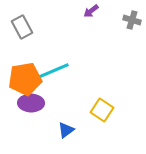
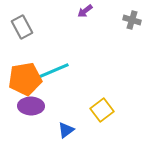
purple arrow: moved 6 px left
purple ellipse: moved 3 px down
yellow square: rotated 20 degrees clockwise
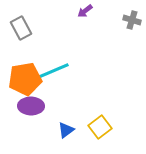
gray rectangle: moved 1 px left, 1 px down
yellow square: moved 2 px left, 17 px down
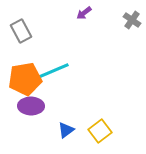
purple arrow: moved 1 px left, 2 px down
gray cross: rotated 18 degrees clockwise
gray rectangle: moved 3 px down
yellow square: moved 4 px down
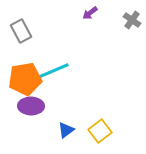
purple arrow: moved 6 px right
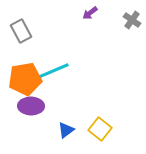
yellow square: moved 2 px up; rotated 15 degrees counterclockwise
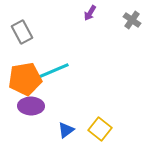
purple arrow: rotated 21 degrees counterclockwise
gray rectangle: moved 1 px right, 1 px down
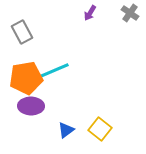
gray cross: moved 2 px left, 7 px up
orange pentagon: moved 1 px right, 1 px up
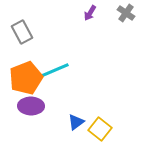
gray cross: moved 4 px left
orange pentagon: rotated 12 degrees counterclockwise
blue triangle: moved 10 px right, 8 px up
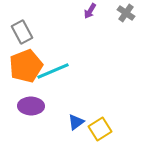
purple arrow: moved 2 px up
orange pentagon: moved 12 px up
yellow square: rotated 20 degrees clockwise
